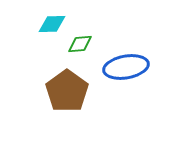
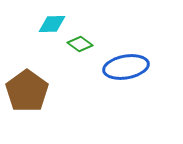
green diamond: rotated 40 degrees clockwise
brown pentagon: moved 40 px left
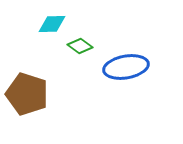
green diamond: moved 2 px down
brown pentagon: moved 3 px down; rotated 18 degrees counterclockwise
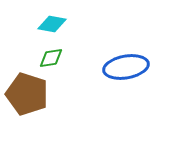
cyan diamond: rotated 12 degrees clockwise
green diamond: moved 29 px left, 12 px down; rotated 45 degrees counterclockwise
